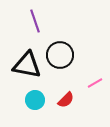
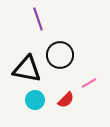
purple line: moved 3 px right, 2 px up
black triangle: moved 4 px down
pink line: moved 6 px left
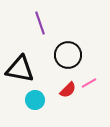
purple line: moved 2 px right, 4 px down
black circle: moved 8 px right
black triangle: moved 7 px left
red semicircle: moved 2 px right, 10 px up
